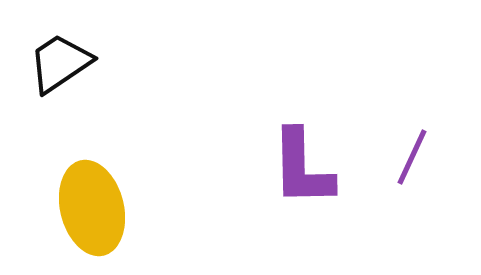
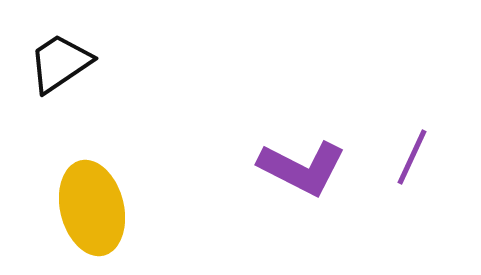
purple L-shape: rotated 62 degrees counterclockwise
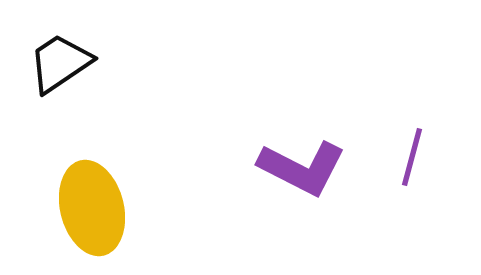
purple line: rotated 10 degrees counterclockwise
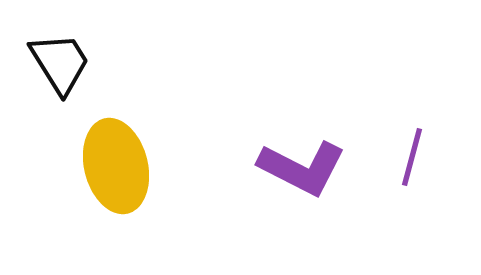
black trapezoid: rotated 92 degrees clockwise
yellow ellipse: moved 24 px right, 42 px up
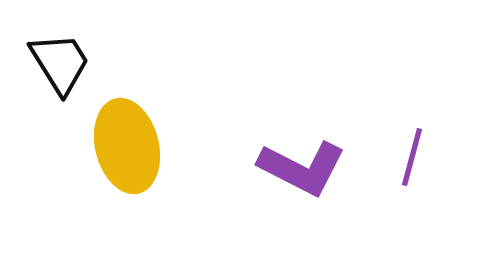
yellow ellipse: moved 11 px right, 20 px up
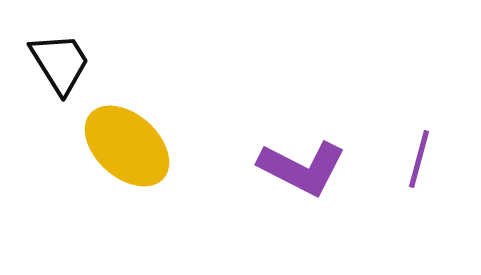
yellow ellipse: rotated 34 degrees counterclockwise
purple line: moved 7 px right, 2 px down
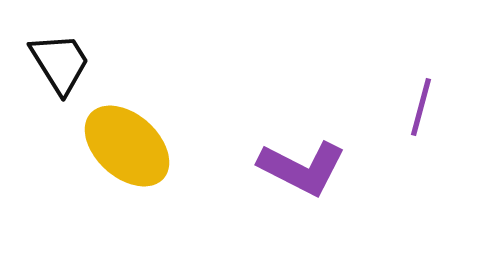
purple line: moved 2 px right, 52 px up
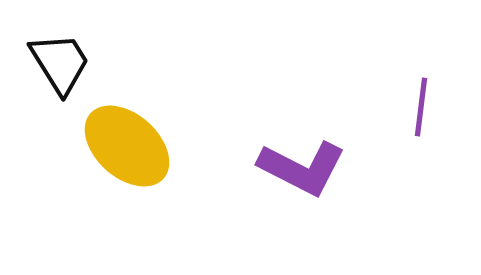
purple line: rotated 8 degrees counterclockwise
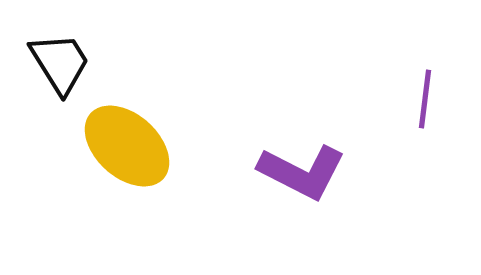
purple line: moved 4 px right, 8 px up
purple L-shape: moved 4 px down
